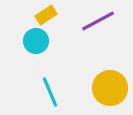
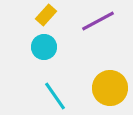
yellow rectangle: rotated 15 degrees counterclockwise
cyan circle: moved 8 px right, 6 px down
cyan line: moved 5 px right, 4 px down; rotated 12 degrees counterclockwise
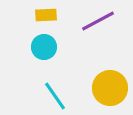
yellow rectangle: rotated 45 degrees clockwise
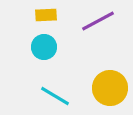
cyan line: rotated 24 degrees counterclockwise
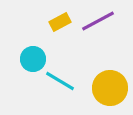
yellow rectangle: moved 14 px right, 7 px down; rotated 25 degrees counterclockwise
cyan circle: moved 11 px left, 12 px down
cyan line: moved 5 px right, 15 px up
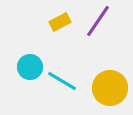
purple line: rotated 28 degrees counterclockwise
cyan circle: moved 3 px left, 8 px down
cyan line: moved 2 px right
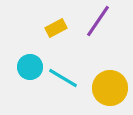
yellow rectangle: moved 4 px left, 6 px down
cyan line: moved 1 px right, 3 px up
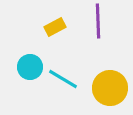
purple line: rotated 36 degrees counterclockwise
yellow rectangle: moved 1 px left, 1 px up
cyan line: moved 1 px down
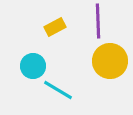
cyan circle: moved 3 px right, 1 px up
cyan line: moved 5 px left, 11 px down
yellow circle: moved 27 px up
